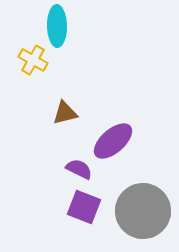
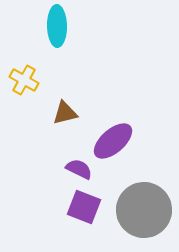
yellow cross: moved 9 px left, 20 px down
gray circle: moved 1 px right, 1 px up
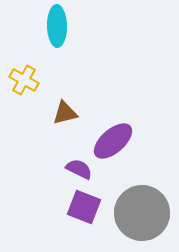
gray circle: moved 2 px left, 3 px down
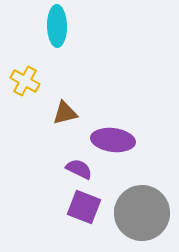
yellow cross: moved 1 px right, 1 px down
purple ellipse: moved 1 px up; rotated 48 degrees clockwise
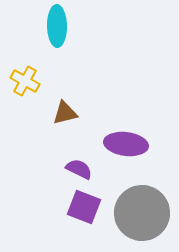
purple ellipse: moved 13 px right, 4 px down
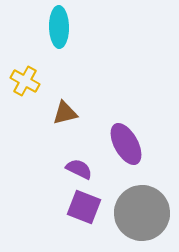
cyan ellipse: moved 2 px right, 1 px down
purple ellipse: rotated 54 degrees clockwise
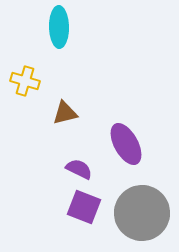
yellow cross: rotated 12 degrees counterclockwise
